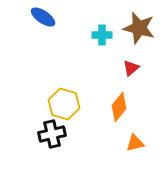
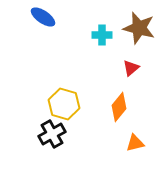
black cross: rotated 16 degrees counterclockwise
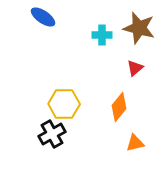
red triangle: moved 4 px right
yellow hexagon: rotated 16 degrees counterclockwise
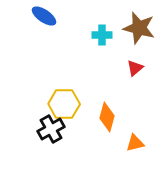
blue ellipse: moved 1 px right, 1 px up
orange diamond: moved 12 px left, 10 px down; rotated 24 degrees counterclockwise
black cross: moved 1 px left, 5 px up
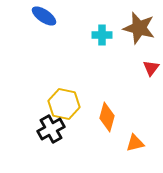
red triangle: moved 16 px right; rotated 12 degrees counterclockwise
yellow hexagon: rotated 12 degrees clockwise
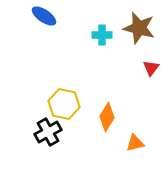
orange diamond: rotated 16 degrees clockwise
black cross: moved 3 px left, 3 px down
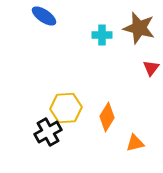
yellow hexagon: moved 2 px right, 4 px down; rotated 16 degrees counterclockwise
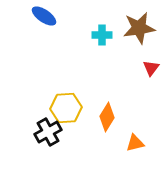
brown star: rotated 24 degrees counterclockwise
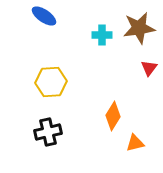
red triangle: moved 2 px left
yellow hexagon: moved 15 px left, 26 px up
orange diamond: moved 6 px right, 1 px up
black cross: rotated 16 degrees clockwise
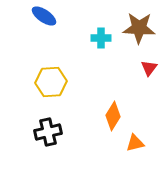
brown star: rotated 12 degrees clockwise
cyan cross: moved 1 px left, 3 px down
